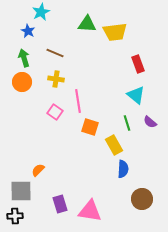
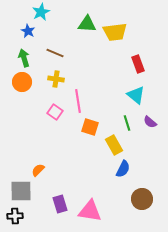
blue semicircle: rotated 24 degrees clockwise
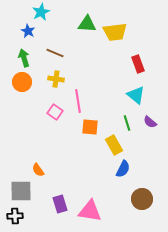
orange square: rotated 12 degrees counterclockwise
orange semicircle: rotated 80 degrees counterclockwise
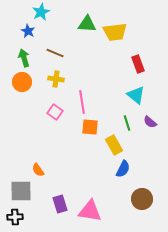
pink line: moved 4 px right, 1 px down
black cross: moved 1 px down
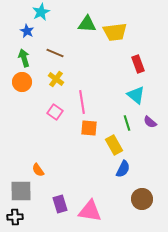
blue star: moved 1 px left
yellow cross: rotated 28 degrees clockwise
orange square: moved 1 px left, 1 px down
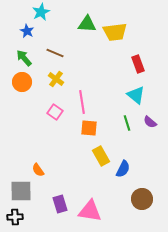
green arrow: rotated 24 degrees counterclockwise
yellow rectangle: moved 13 px left, 11 px down
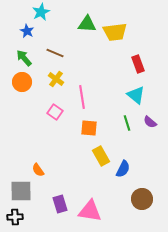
pink line: moved 5 px up
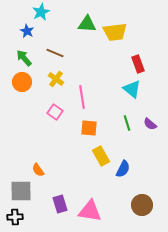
cyan triangle: moved 4 px left, 6 px up
purple semicircle: moved 2 px down
brown circle: moved 6 px down
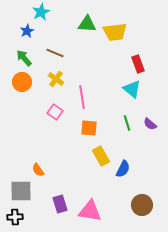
blue star: rotated 16 degrees clockwise
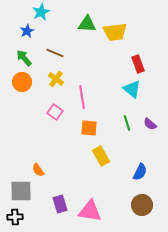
blue semicircle: moved 17 px right, 3 px down
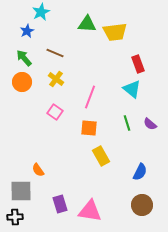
pink line: moved 8 px right; rotated 30 degrees clockwise
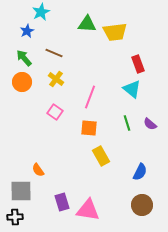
brown line: moved 1 px left
purple rectangle: moved 2 px right, 2 px up
pink triangle: moved 2 px left, 1 px up
